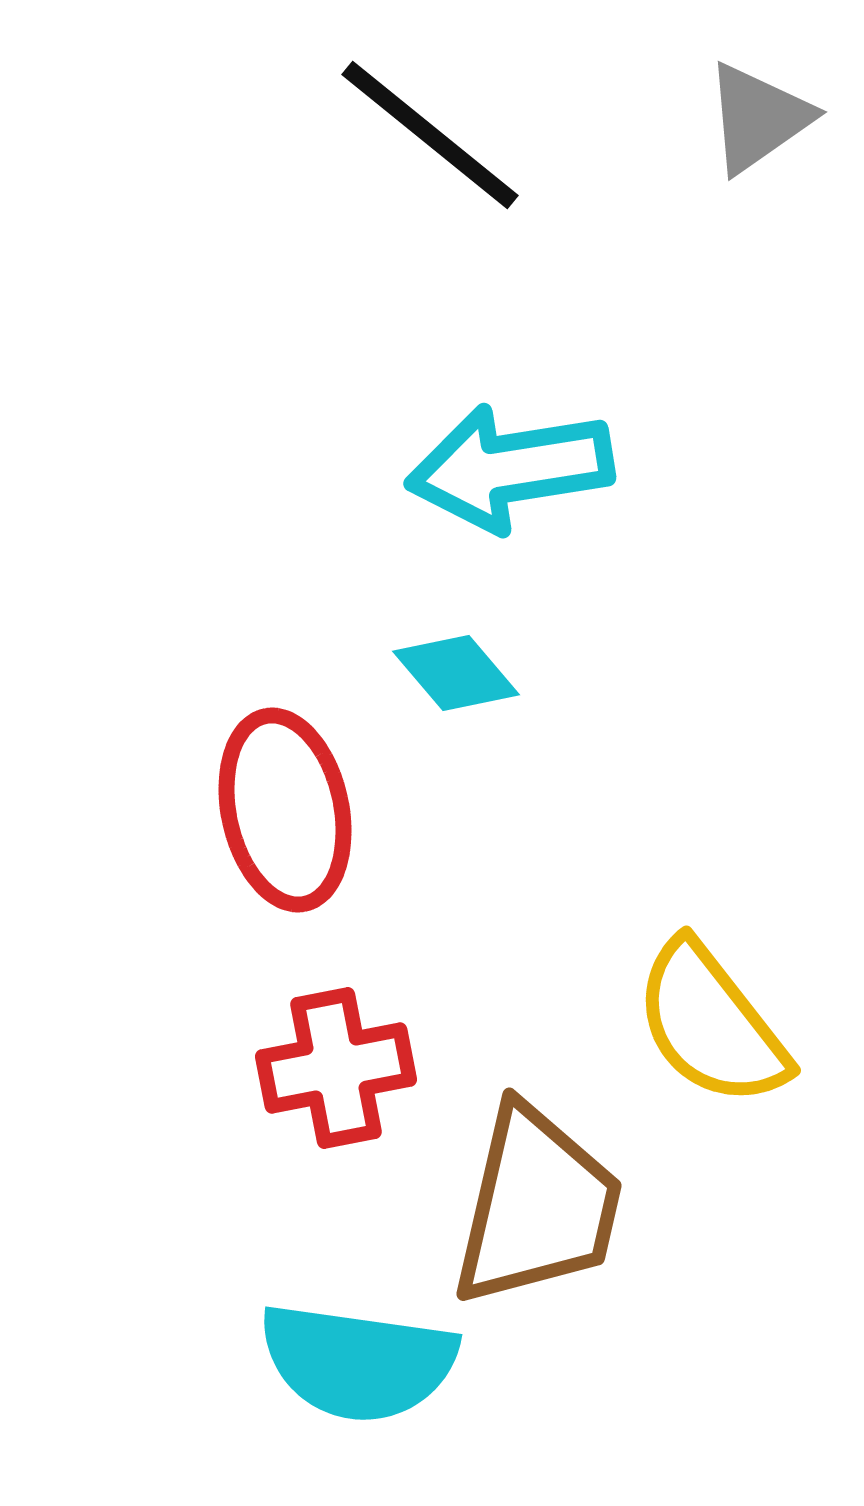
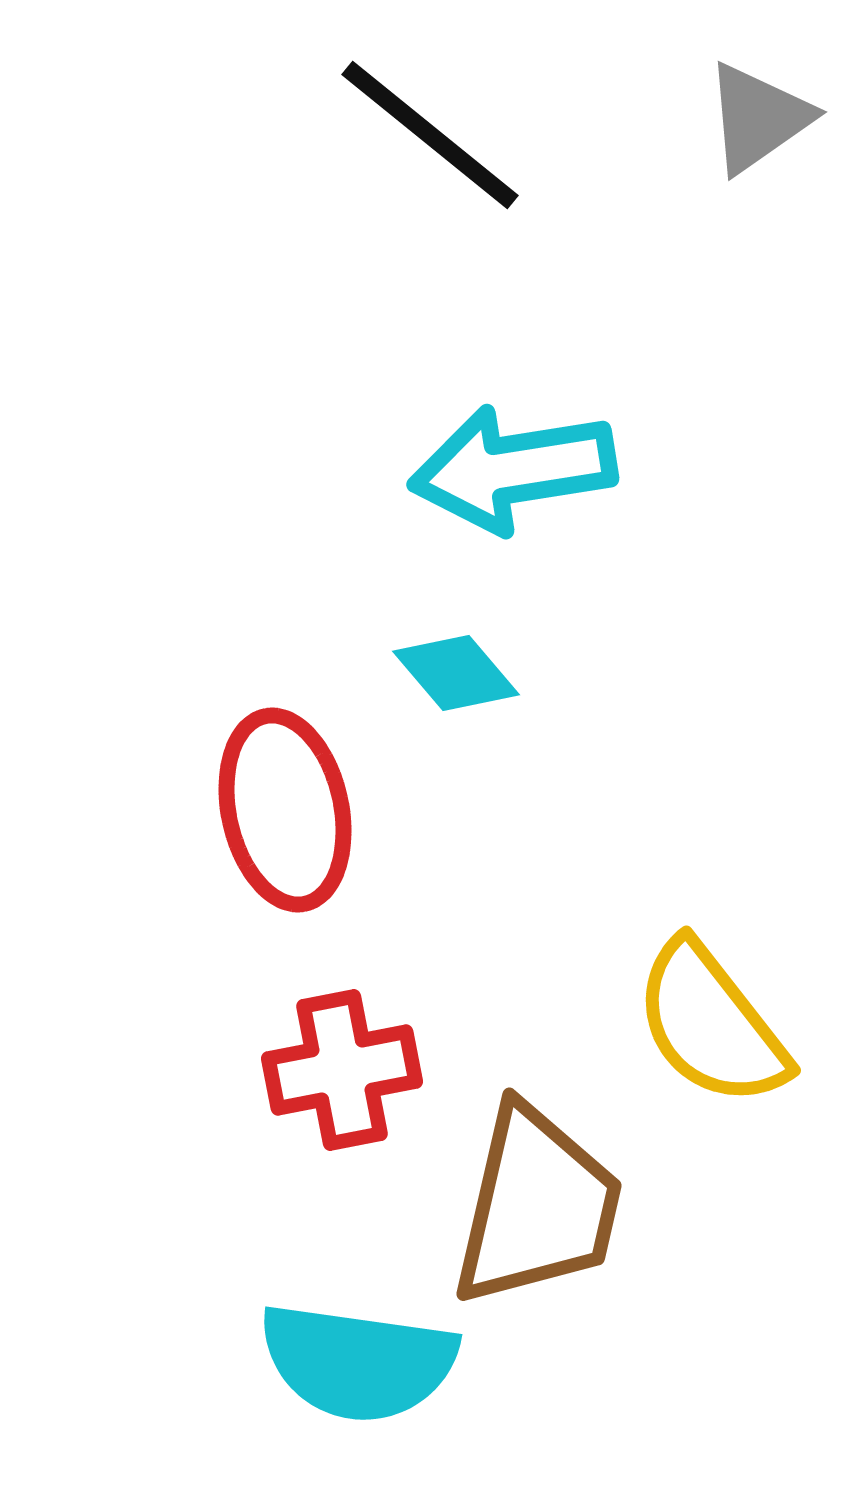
cyan arrow: moved 3 px right, 1 px down
red cross: moved 6 px right, 2 px down
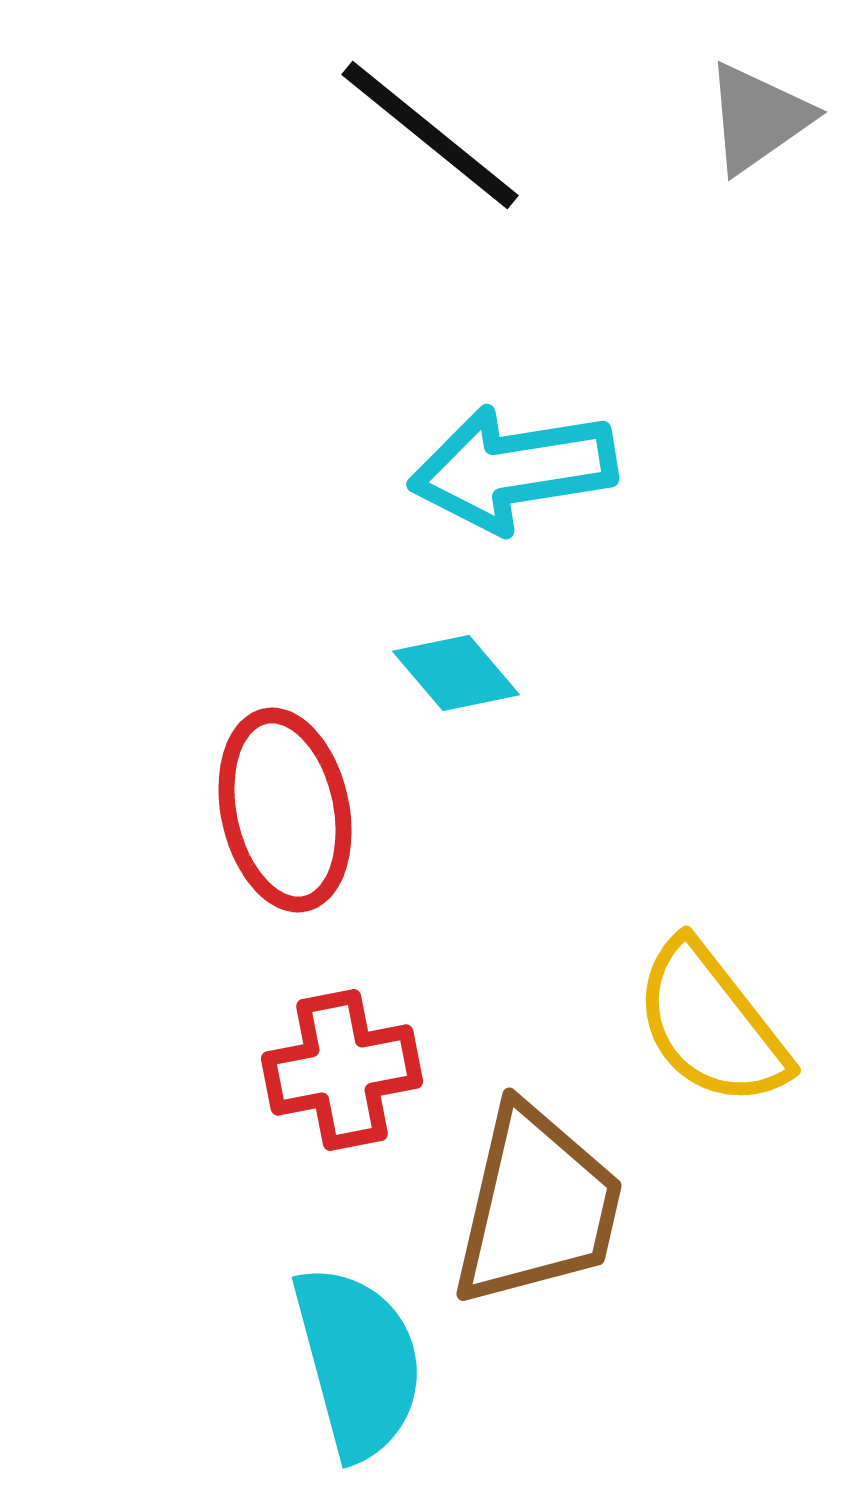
cyan semicircle: rotated 113 degrees counterclockwise
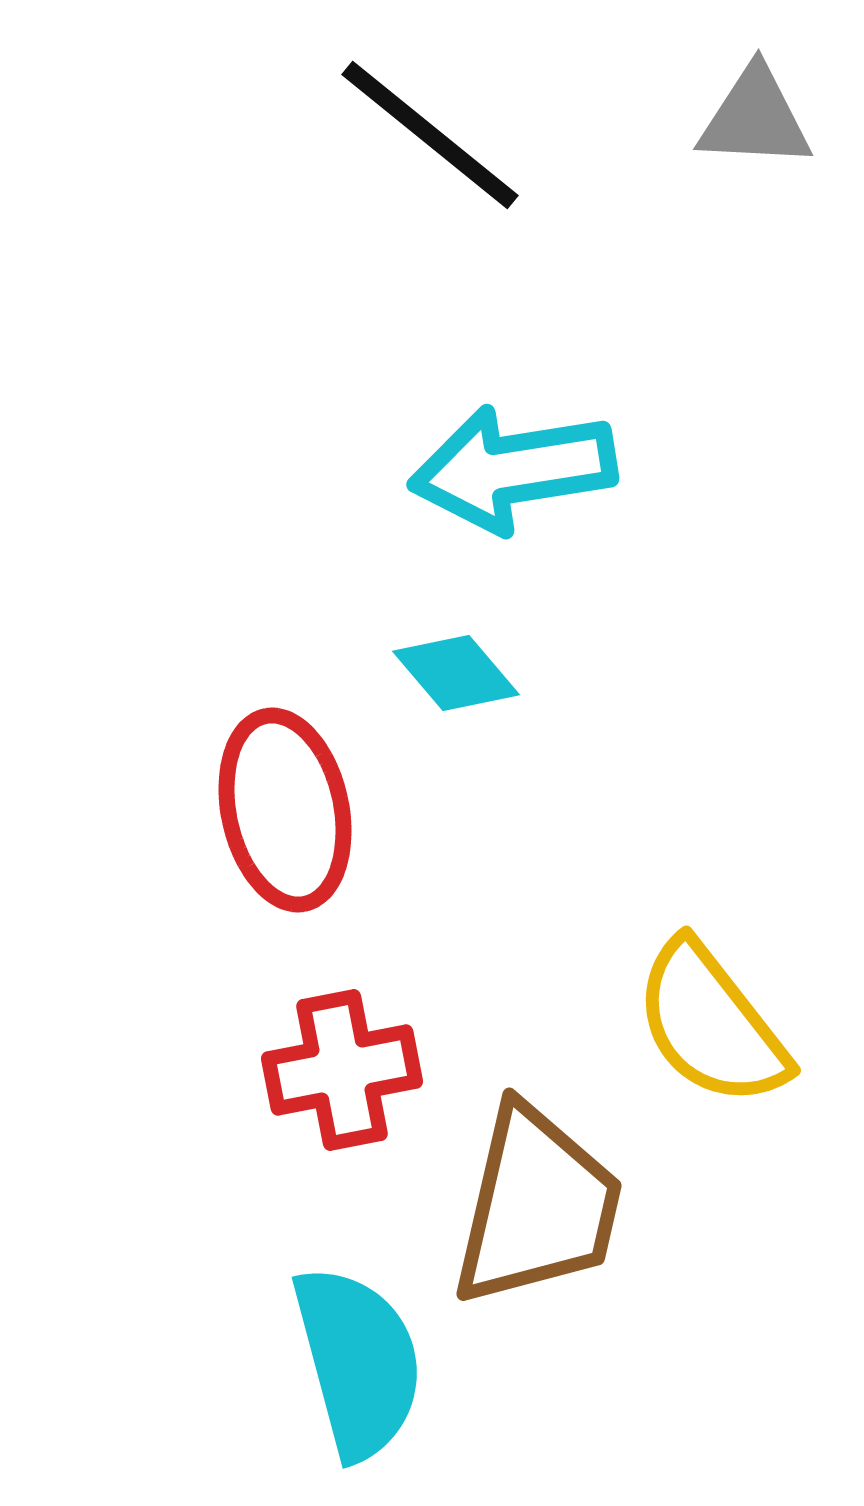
gray triangle: moved 3 px left; rotated 38 degrees clockwise
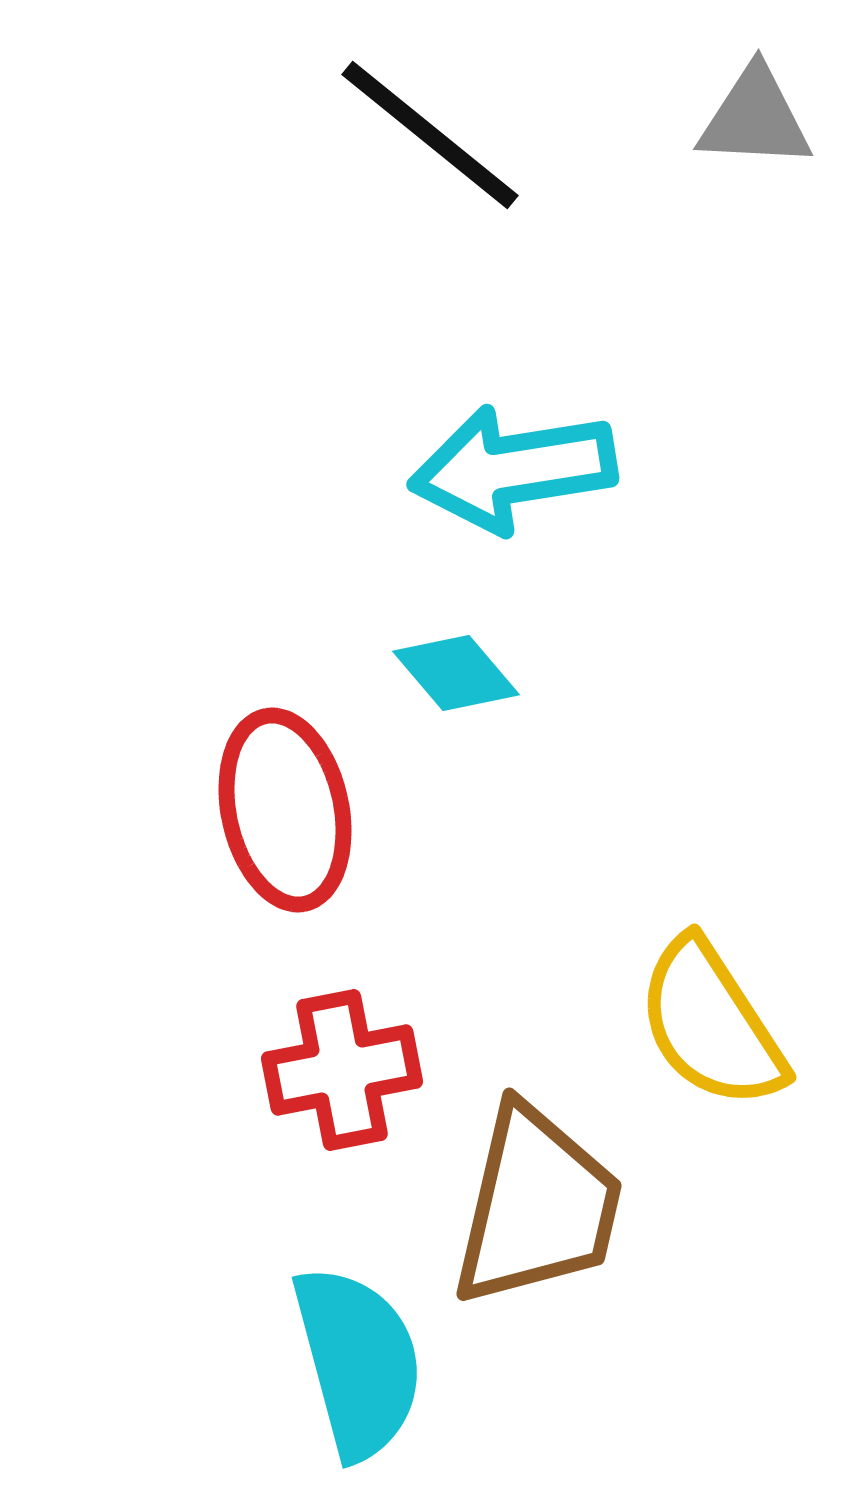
yellow semicircle: rotated 5 degrees clockwise
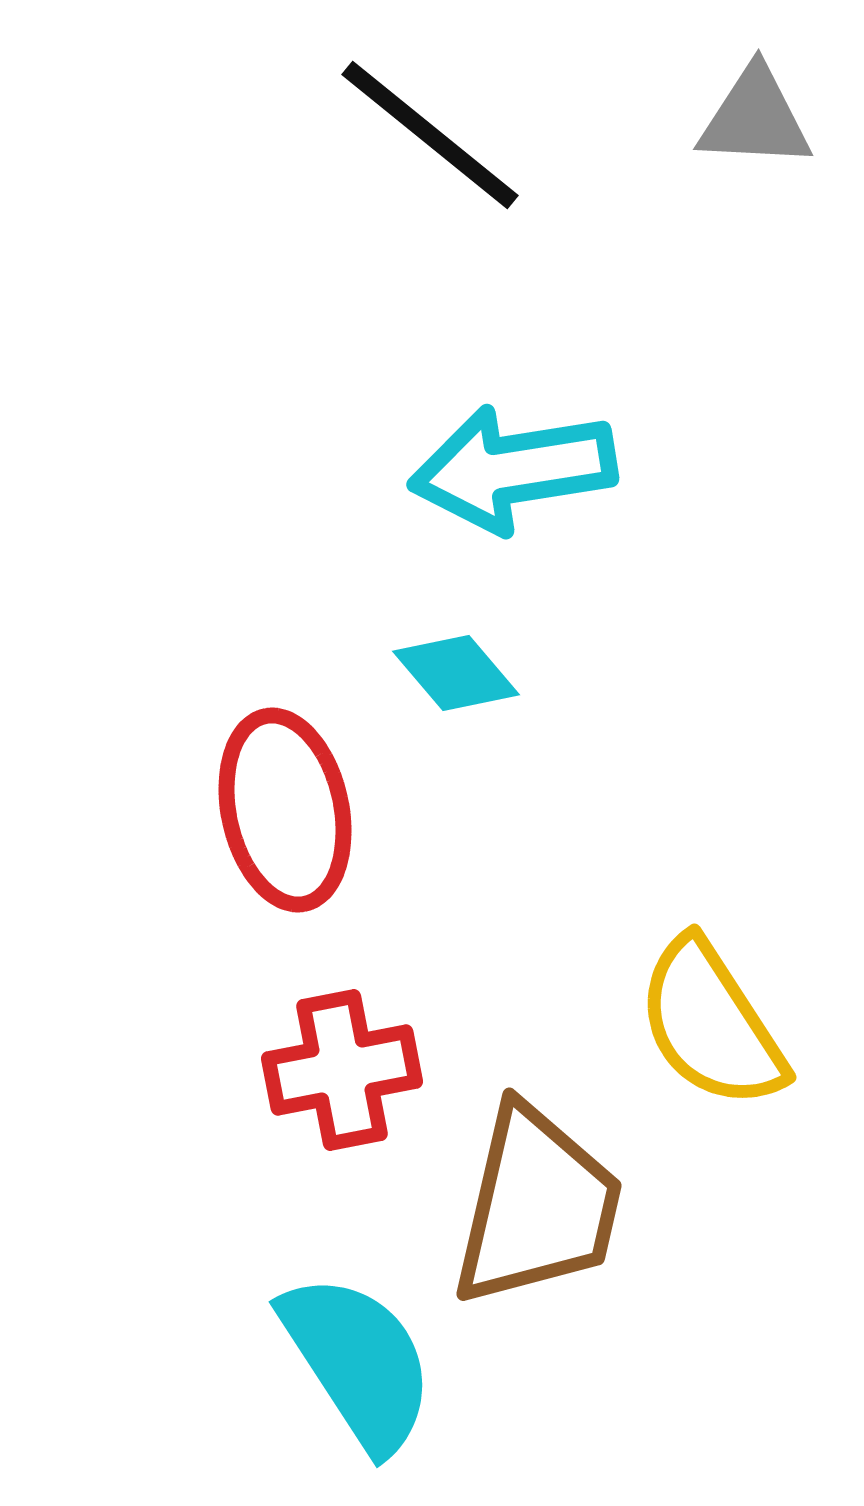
cyan semicircle: rotated 18 degrees counterclockwise
